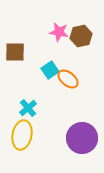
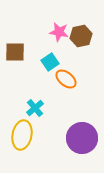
cyan square: moved 8 px up
orange ellipse: moved 2 px left
cyan cross: moved 7 px right
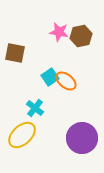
brown square: moved 1 px down; rotated 10 degrees clockwise
cyan square: moved 15 px down
orange ellipse: moved 2 px down
cyan cross: rotated 12 degrees counterclockwise
yellow ellipse: rotated 36 degrees clockwise
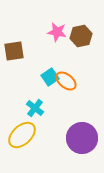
pink star: moved 2 px left
brown square: moved 1 px left, 2 px up; rotated 20 degrees counterclockwise
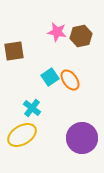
orange ellipse: moved 4 px right, 1 px up; rotated 15 degrees clockwise
cyan cross: moved 3 px left
yellow ellipse: rotated 12 degrees clockwise
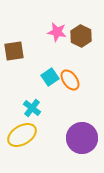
brown hexagon: rotated 20 degrees counterclockwise
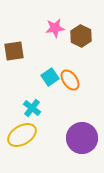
pink star: moved 2 px left, 4 px up; rotated 18 degrees counterclockwise
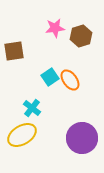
brown hexagon: rotated 15 degrees clockwise
